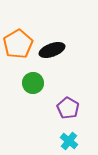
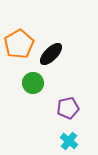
orange pentagon: moved 1 px right
black ellipse: moved 1 px left, 4 px down; rotated 25 degrees counterclockwise
purple pentagon: rotated 30 degrees clockwise
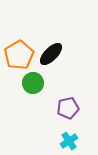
orange pentagon: moved 11 px down
cyan cross: rotated 18 degrees clockwise
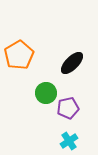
black ellipse: moved 21 px right, 9 px down
green circle: moved 13 px right, 10 px down
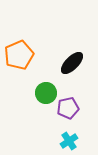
orange pentagon: rotated 8 degrees clockwise
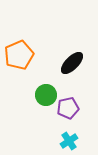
green circle: moved 2 px down
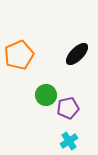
black ellipse: moved 5 px right, 9 px up
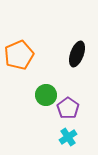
black ellipse: rotated 25 degrees counterclockwise
purple pentagon: rotated 25 degrees counterclockwise
cyan cross: moved 1 px left, 4 px up
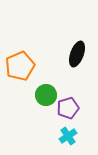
orange pentagon: moved 1 px right, 11 px down
purple pentagon: rotated 20 degrees clockwise
cyan cross: moved 1 px up
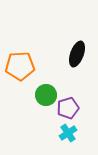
orange pentagon: rotated 20 degrees clockwise
cyan cross: moved 3 px up
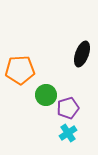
black ellipse: moved 5 px right
orange pentagon: moved 4 px down
